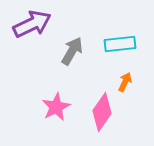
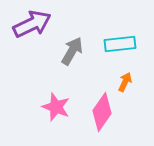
pink star: rotated 24 degrees counterclockwise
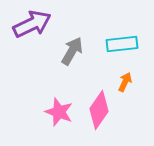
cyan rectangle: moved 2 px right
pink star: moved 3 px right, 5 px down
pink diamond: moved 3 px left, 2 px up
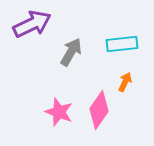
gray arrow: moved 1 px left, 1 px down
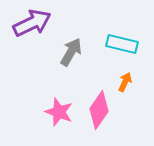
purple arrow: moved 1 px up
cyan rectangle: rotated 20 degrees clockwise
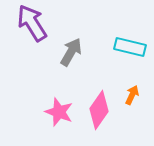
purple arrow: rotated 96 degrees counterclockwise
cyan rectangle: moved 8 px right, 3 px down
orange arrow: moved 7 px right, 13 px down
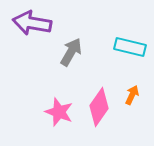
purple arrow: rotated 48 degrees counterclockwise
pink diamond: moved 3 px up
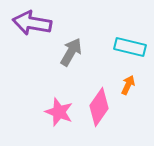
orange arrow: moved 4 px left, 10 px up
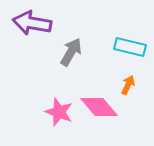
pink diamond: rotated 75 degrees counterclockwise
